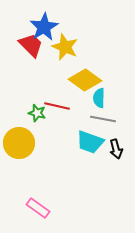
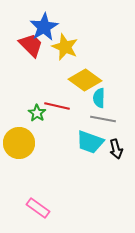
green star: rotated 18 degrees clockwise
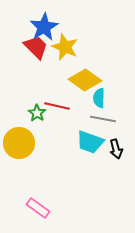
red trapezoid: moved 5 px right, 2 px down
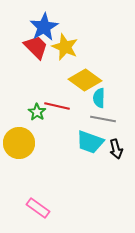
green star: moved 1 px up
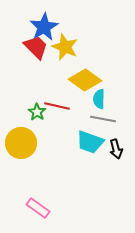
cyan semicircle: moved 1 px down
yellow circle: moved 2 px right
